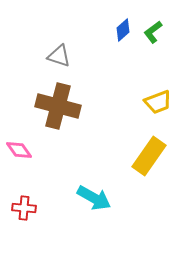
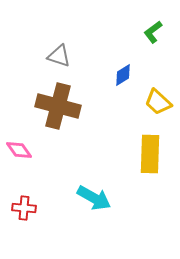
blue diamond: moved 45 px down; rotated 10 degrees clockwise
yellow trapezoid: rotated 64 degrees clockwise
yellow rectangle: moved 1 px right, 2 px up; rotated 33 degrees counterclockwise
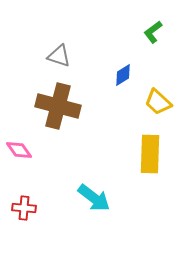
cyan arrow: rotated 8 degrees clockwise
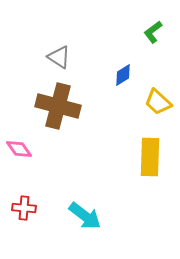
gray triangle: moved 1 px down; rotated 15 degrees clockwise
pink diamond: moved 1 px up
yellow rectangle: moved 3 px down
cyan arrow: moved 9 px left, 18 px down
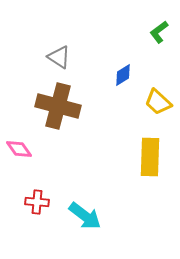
green L-shape: moved 6 px right
red cross: moved 13 px right, 6 px up
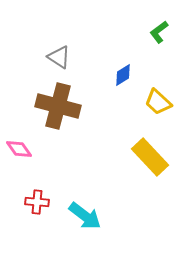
yellow rectangle: rotated 45 degrees counterclockwise
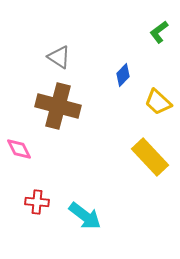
blue diamond: rotated 15 degrees counterclockwise
pink diamond: rotated 8 degrees clockwise
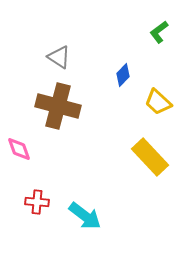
pink diamond: rotated 8 degrees clockwise
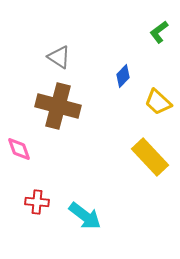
blue diamond: moved 1 px down
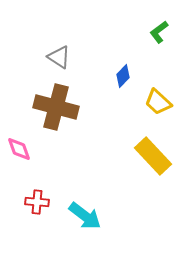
brown cross: moved 2 px left, 1 px down
yellow rectangle: moved 3 px right, 1 px up
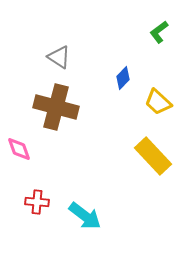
blue diamond: moved 2 px down
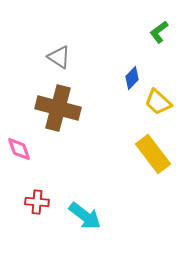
blue diamond: moved 9 px right
brown cross: moved 2 px right, 1 px down
yellow rectangle: moved 2 px up; rotated 6 degrees clockwise
